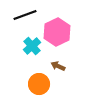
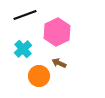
cyan cross: moved 9 px left, 3 px down
brown arrow: moved 1 px right, 3 px up
orange circle: moved 8 px up
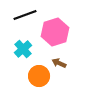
pink hexagon: moved 2 px left; rotated 8 degrees clockwise
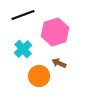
black line: moved 2 px left
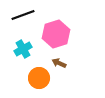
pink hexagon: moved 1 px right, 2 px down
cyan cross: rotated 12 degrees clockwise
orange circle: moved 2 px down
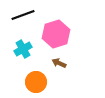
orange circle: moved 3 px left, 4 px down
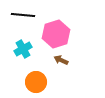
black line: rotated 25 degrees clockwise
brown arrow: moved 2 px right, 3 px up
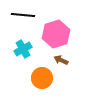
orange circle: moved 6 px right, 4 px up
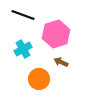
black line: rotated 15 degrees clockwise
brown arrow: moved 2 px down
orange circle: moved 3 px left, 1 px down
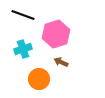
cyan cross: rotated 12 degrees clockwise
